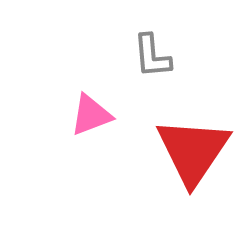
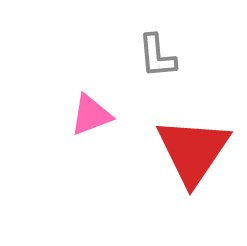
gray L-shape: moved 5 px right
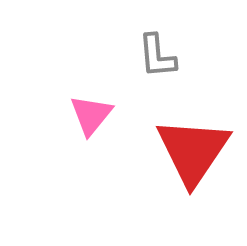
pink triangle: rotated 30 degrees counterclockwise
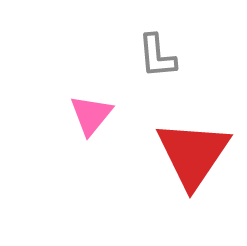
red triangle: moved 3 px down
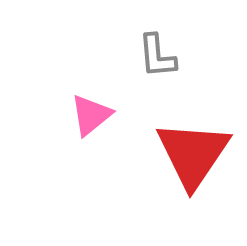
pink triangle: rotated 12 degrees clockwise
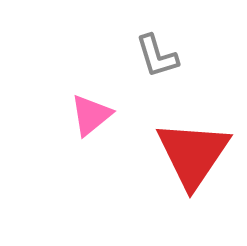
gray L-shape: rotated 12 degrees counterclockwise
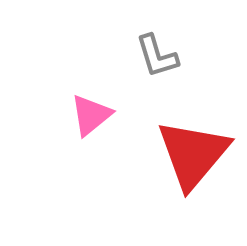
red triangle: rotated 6 degrees clockwise
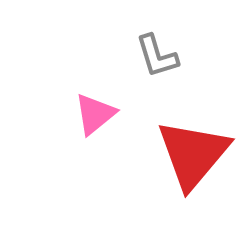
pink triangle: moved 4 px right, 1 px up
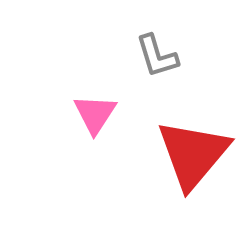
pink triangle: rotated 18 degrees counterclockwise
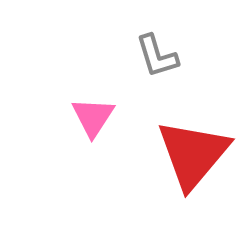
pink triangle: moved 2 px left, 3 px down
